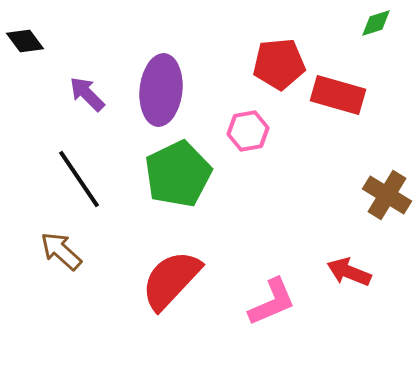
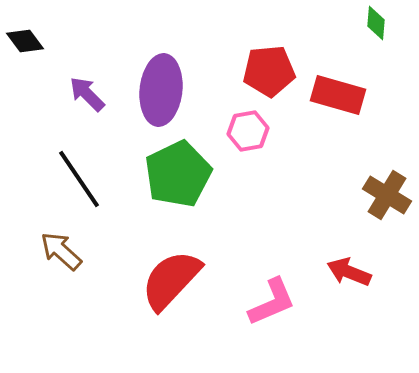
green diamond: rotated 68 degrees counterclockwise
red pentagon: moved 10 px left, 7 px down
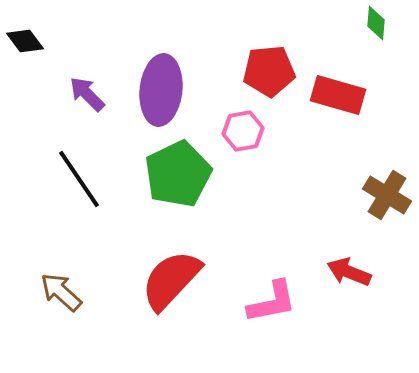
pink hexagon: moved 5 px left
brown arrow: moved 41 px down
pink L-shape: rotated 12 degrees clockwise
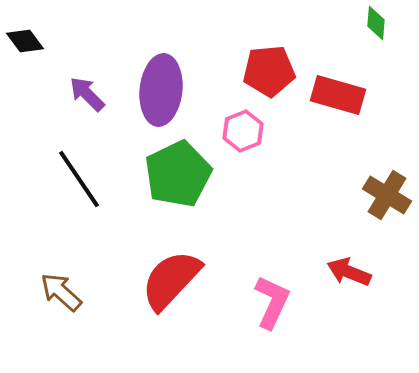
pink hexagon: rotated 12 degrees counterclockwise
pink L-shape: rotated 54 degrees counterclockwise
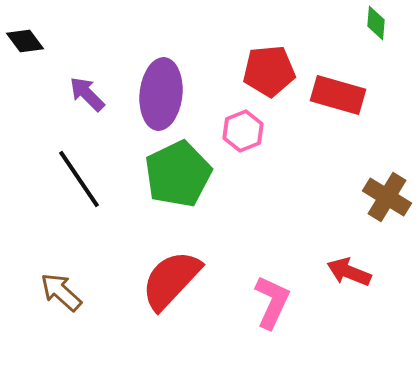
purple ellipse: moved 4 px down
brown cross: moved 2 px down
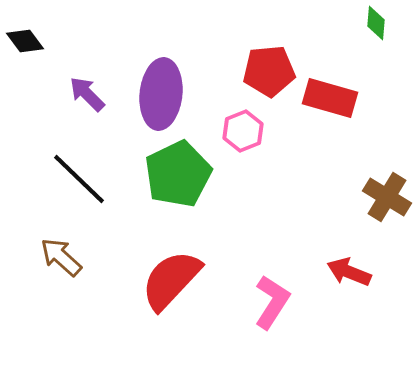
red rectangle: moved 8 px left, 3 px down
black line: rotated 12 degrees counterclockwise
brown arrow: moved 35 px up
pink L-shape: rotated 8 degrees clockwise
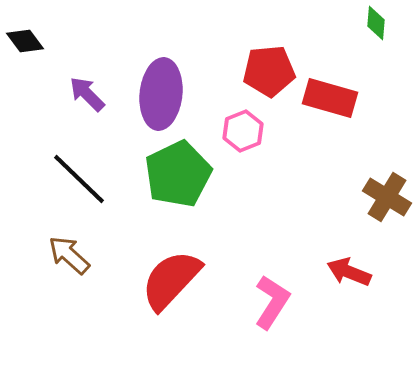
brown arrow: moved 8 px right, 2 px up
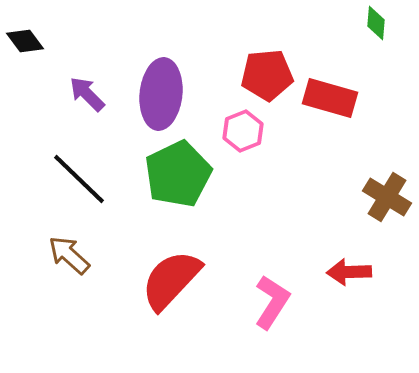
red pentagon: moved 2 px left, 4 px down
red arrow: rotated 24 degrees counterclockwise
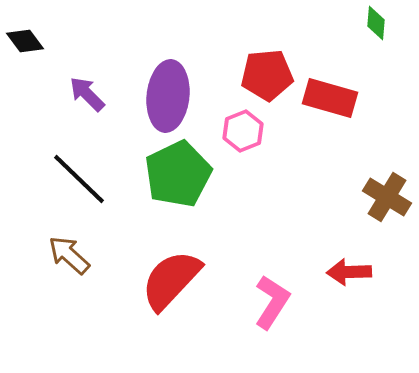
purple ellipse: moved 7 px right, 2 px down
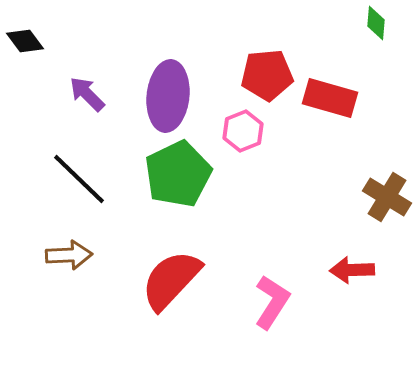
brown arrow: rotated 135 degrees clockwise
red arrow: moved 3 px right, 2 px up
